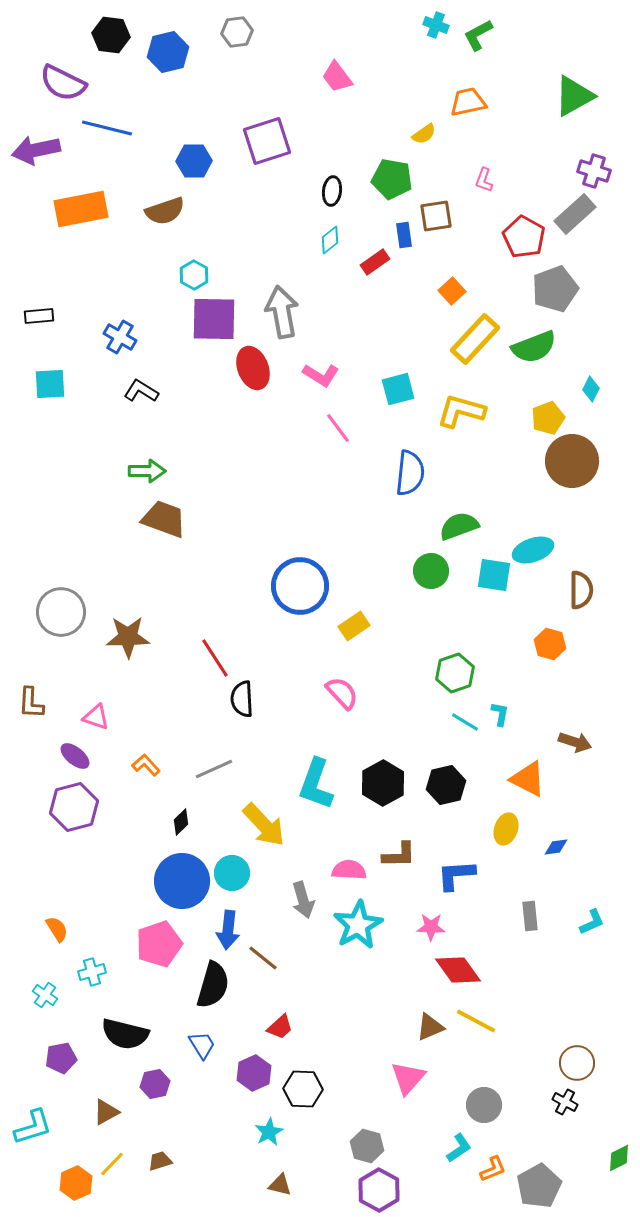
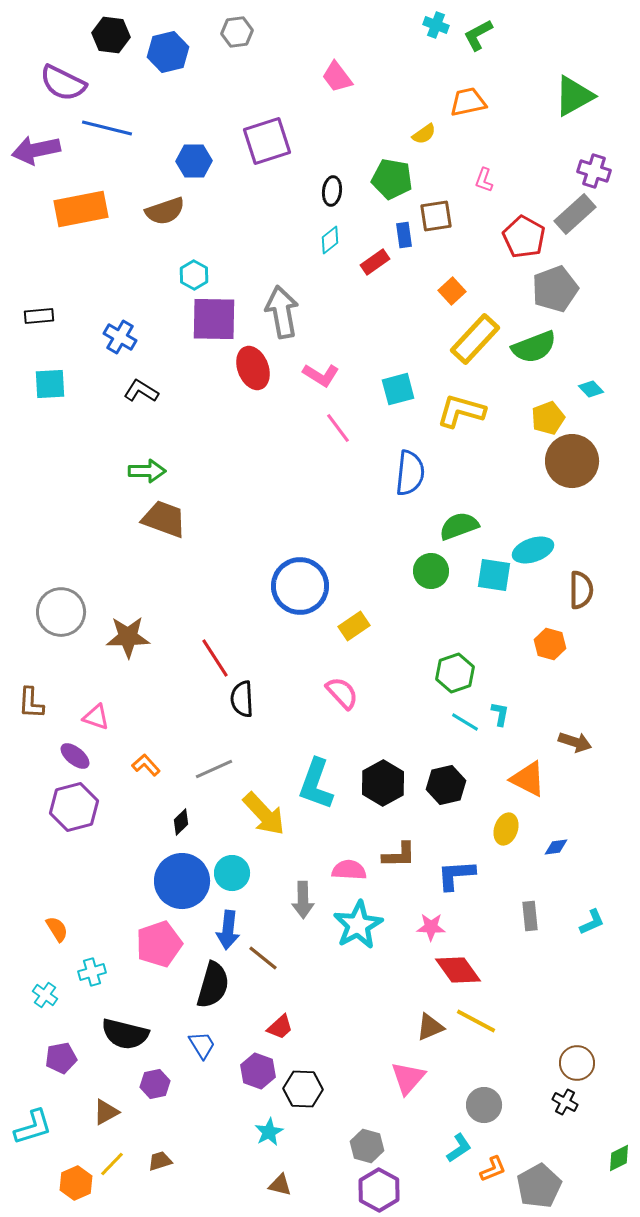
cyan diamond at (591, 389): rotated 70 degrees counterclockwise
yellow arrow at (264, 825): moved 11 px up
gray arrow at (303, 900): rotated 15 degrees clockwise
purple hexagon at (254, 1073): moved 4 px right, 2 px up; rotated 16 degrees counterclockwise
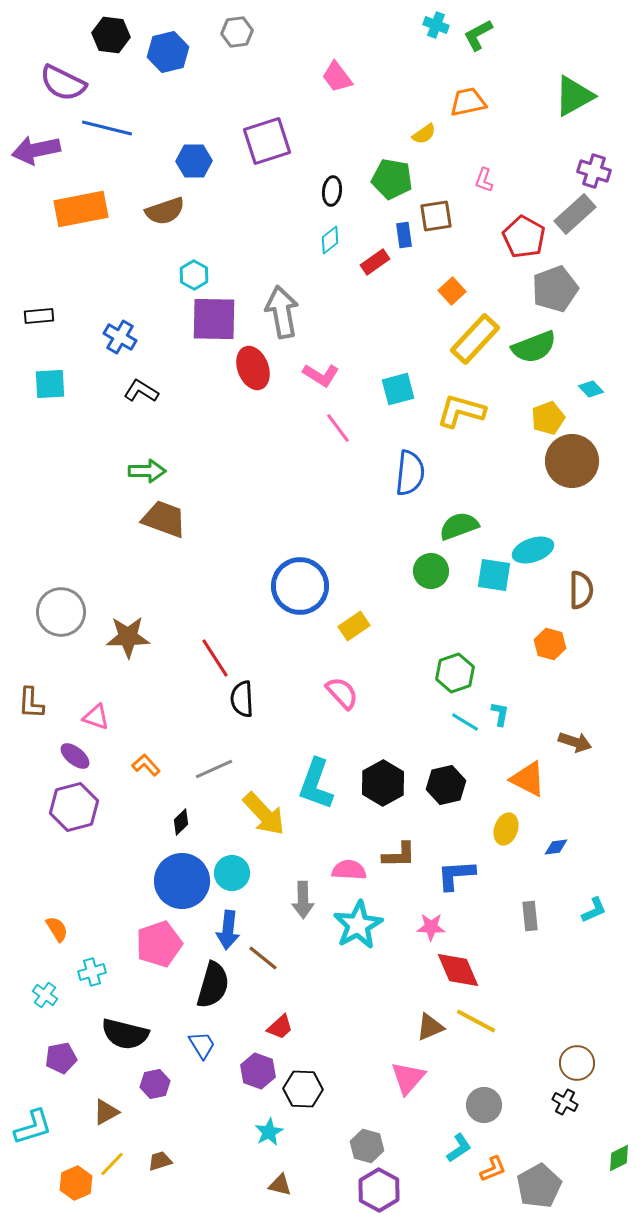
cyan L-shape at (592, 922): moved 2 px right, 12 px up
red diamond at (458, 970): rotated 12 degrees clockwise
